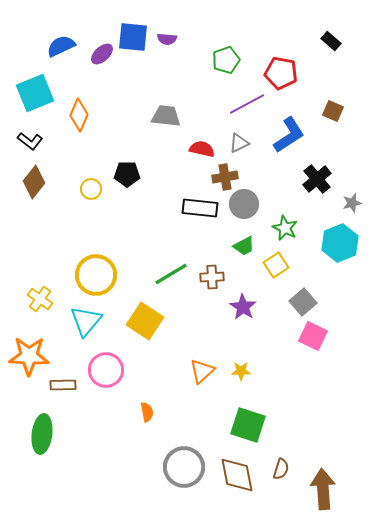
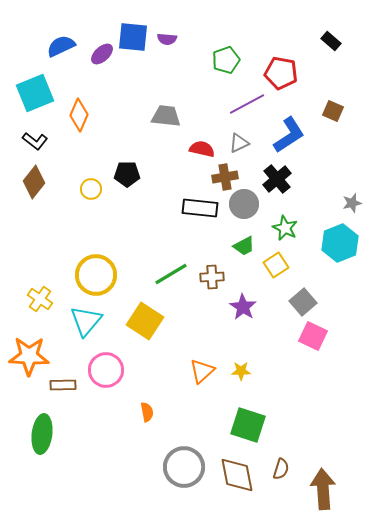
black L-shape at (30, 141): moved 5 px right
black cross at (317, 179): moved 40 px left
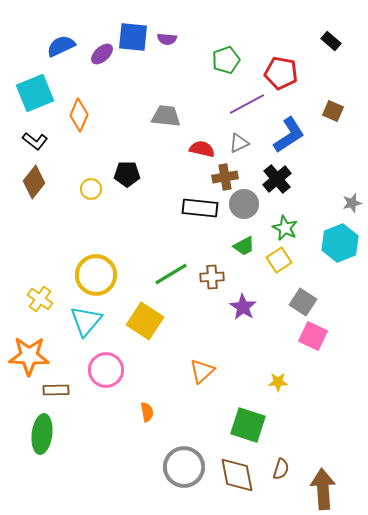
yellow square at (276, 265): moved 3 px right, 5 px up
gray square at (303, 302): rotated 16 degrees counterclockwise
yellow star at (241, 371): moved 37 px right, 11 px down
brown rectangle at (63, 385): moved 7 px left, 5 px down
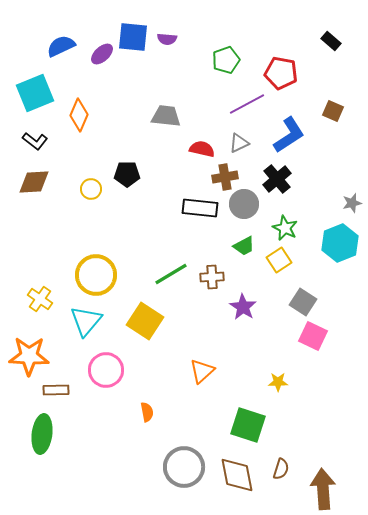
brown diamond at (34, 182): rotated 48 degrees clockwise
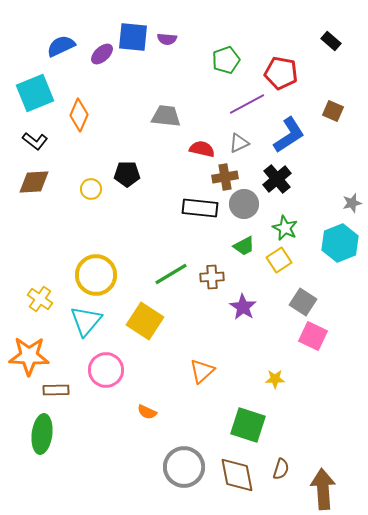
yellow star at (278, 382): moved 3 px left, 3 px up
orange semicircle at (147, 412): rotated 126 degrees clockwise
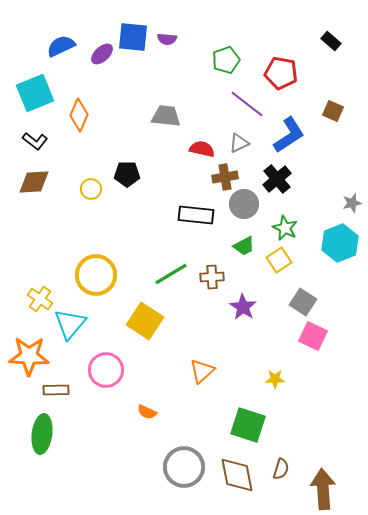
purple line at (247, 104): rotated 66 degrees clockwise
black rectangle at (200, 208): moved 4 px left, 7 px down
cyan triangle at (86, 321): moved 16 px left, 3 px down
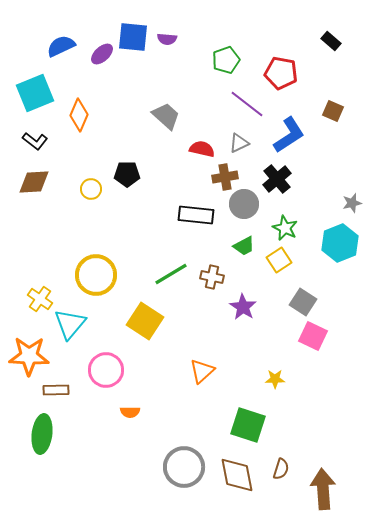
gray trapezoid at (166, 116): rotated 36 degrees clockwise
brown cross at (212, 277): rotated 15 degrees clockwise
orange semicircle at (147, 412): moved 17 px left; rotated 24 degrees counterclockwise
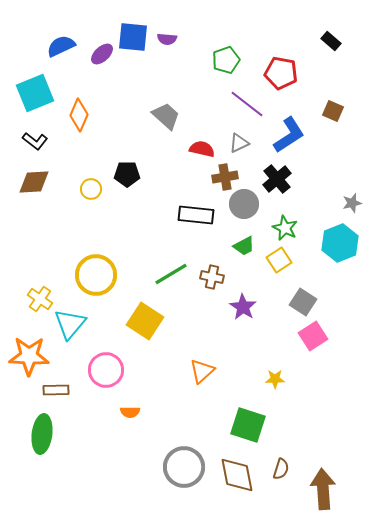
pink square at (313, 336): rotated 32 degrees clockwise
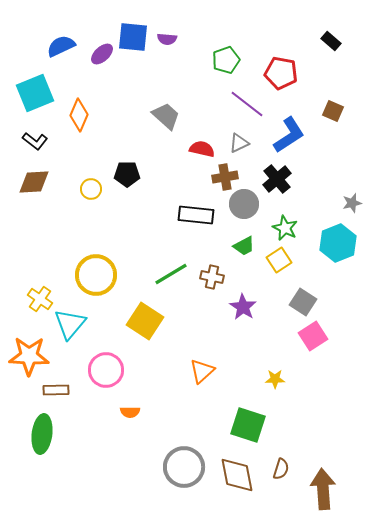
cyan hexagon at (340, 243): moved 2 px left
